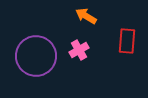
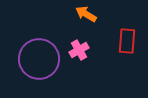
orange arrow: moved 2 px up
purple circle: moved 3 px right, 3 px down
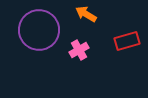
red rectangle: rotated 70 degrees clockwise
purple circle: moved 29 px up
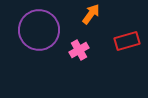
orange arrow: moved 5 px right; rotated 95 degrees clockwise
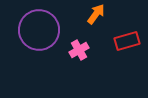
orange arrow: moved 5 px right
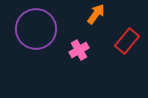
purple circle: moved 3 px left, 1 px up
red rectangle: rotated 35 degrees counterclockwise
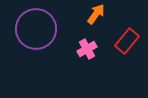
pink cross: moved 8 px right, 1 px up
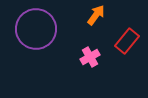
orange arrow: moved 1 px down
pink cross: moved 3 px right, 8 px down
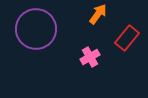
orange arrow: moved 2 px right, 1 px up
red rectangle: moved 3 px up
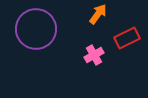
red rectangle: rotated 25 degrees clockwise
pink cross: moved 4 px right, 2 px up
